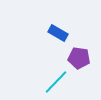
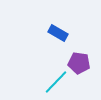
purple pentagon: moved 5 px down
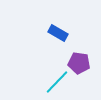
cyan line: moved 1 px right
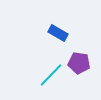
cyan line: moved 6 px left, 7 px up
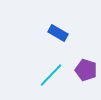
purple pentagon: moved 7 px right, 7 px down; rotated 10 degrees clockwise
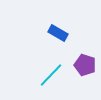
purple pentagon: moved 1 px left, 5 px up
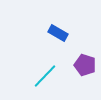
cyan line: moved 6 px left, 1 px down
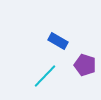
blue rectangle: moved 8 px down
